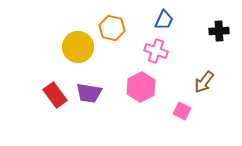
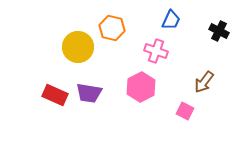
blue trapezoid: moved 7 px right
black cross: rotated 30 degrees clockwise
red rectangle: rotated 30 degrees counterclockwise
pink square: moved 3 px right
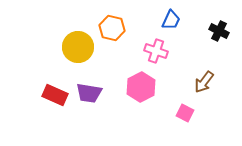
pink square: moved 2 px down
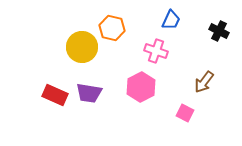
yellow circle: moved 4 px right
